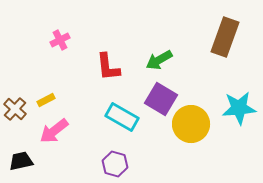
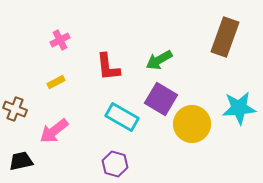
yellow rectangle: moved 10 px right, 18 px up
brown cross: rotated 20 degrees counterclockwise
yellow circle: moved 1 px right
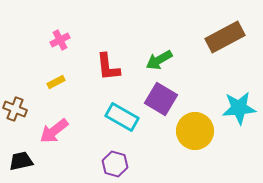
brown rectangle: rotated 42 degrees clockwise
yellow circle: moved 3 px right, 7 px down
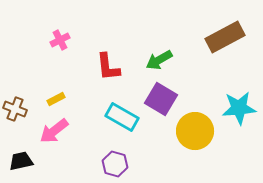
yellow rectangle: moved 17 px down
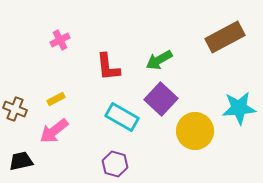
purple square: rotated 12 degrees clockwise
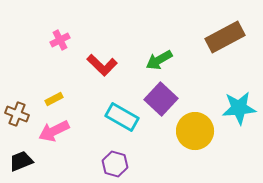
red L-shape: moved 6 px left, 2 px up; rotated 40 degrees counterclockwise
yellow rectangle: moved 2 px left
brown cross: moved 2 px right, 5 px down
pink arrow: rotated 12 degrees clockwise
black trapezoid: rotated 10 degrees counterclockwise
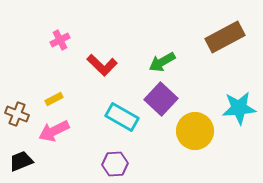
green arrow: moved 3 px right, 2 px down
purple hexagon: rotated 20 degrees counterclockwise
